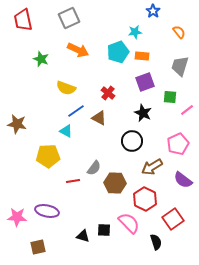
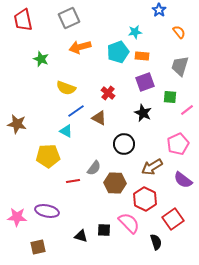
blue star: moved 6 px right, 1 px up
orange arrow: moved 2 px right, 3 px up; rotated 140 degrees clockwise
black circle: moved 8 px left, 3 px down
black triangle: moved 2 px left
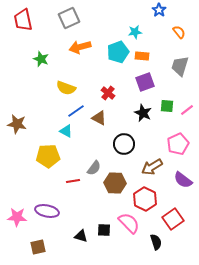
green square: moved 3 px left, 9 px down
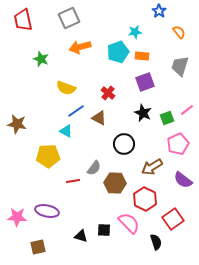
blue star: moved 1 px down
green square: moved 12 px down; rotated 24 degrees counterclockwise
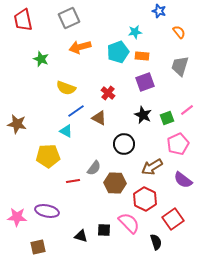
blue star: rotated 16 degrees counterclockwise
black star: moved 2 px down
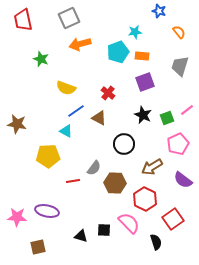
orange arrow: moved 3 px up
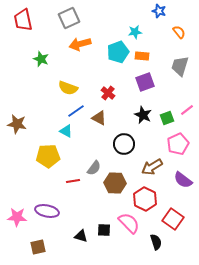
yellow semicircle: moved 2 px right
red square: rotated 20 degrees counterclockwise
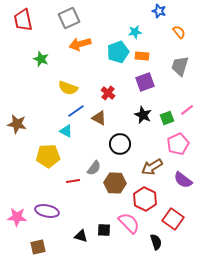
black circle: moved 4 px left
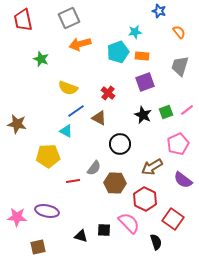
green square: moved 1 px left, 6 px up
